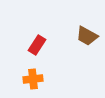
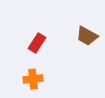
red rectangle: moved 2 px up
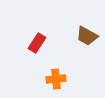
orange cross: moved 23 px right
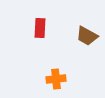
red rectangle: moved 3 px right, 15 px up; rotated 30 degrees counterclockwise
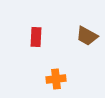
red rectangle: moved 4 px left, 9 px down
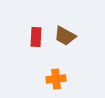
brown trapezoid: moved 22 px left
